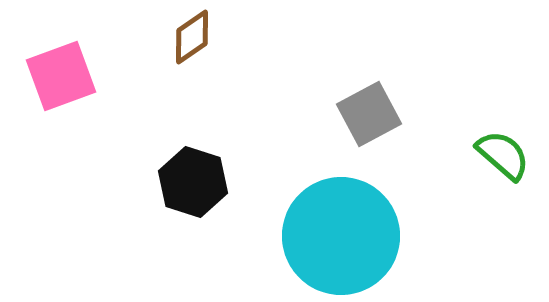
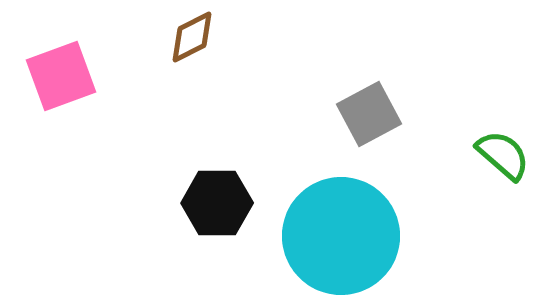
brown diamond: rotated 8 degrees clockwise
black hexagon: moved 24 px right, 21 px down; rotated 18 degrees counterclockwise
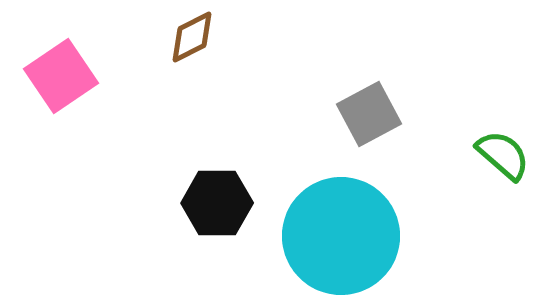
pink square: rotated 14 degrees counterclockwise
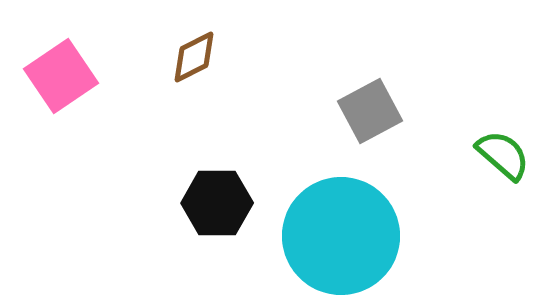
brown diamond: moved 2 px right, 20 px down
gray square: moved 1 px right, 3 px up
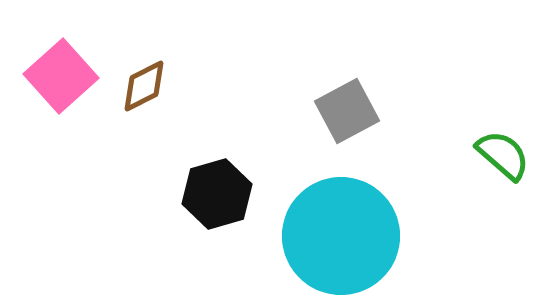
brown diamond: moved 50 px left, 29 px down
pink square: rotated 8 degrees counterclockwise
gray square: moved 23 px left
black hexagon: moved 9 px up; rotated 16 degrees counterclockwise
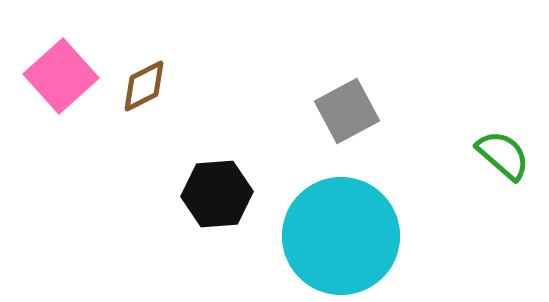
black hexagon: rotated 12 degrees clockwise
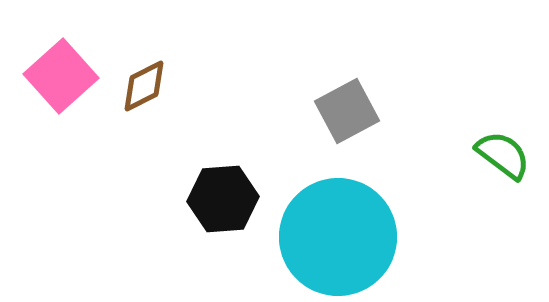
green semicircle: rotated 4 degrees counterclockwise
black hexagon: moved 6 px right, 5 px down
cyan circle: moved 3 px left, 1 px down
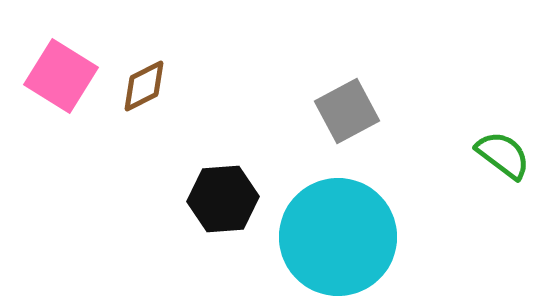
pink square: rotated 16 degrees counterclockwise
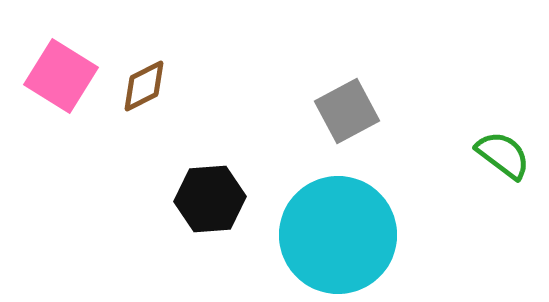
black hexagon: moved 13 px left
cyan circle: moved 2 px up
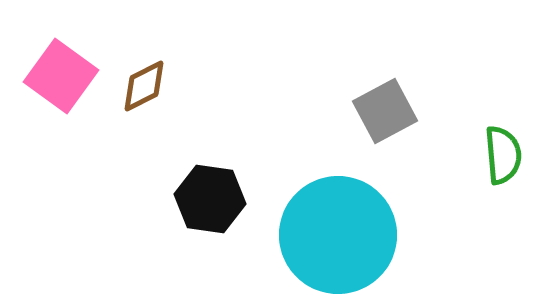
pink square: rotated 4 degrees clockwise
gray square: moved 38 px right
green semicircle: rotated 48 degrees clockwise
black hexagon: rotated 12 degrees clockwise
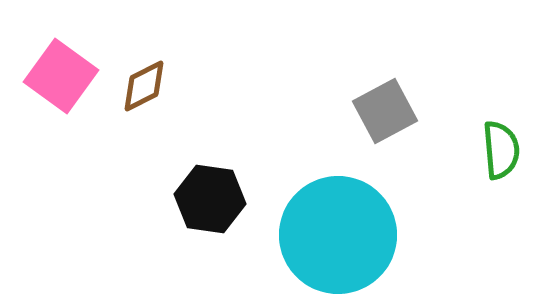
green semicircle: moved 2 px left, 5 px up
